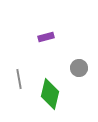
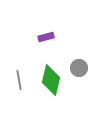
gray line: moved 1 px down
green diamond: moved 1 px right, 14 px up
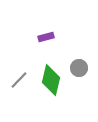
gray line: rotated 54 degrees clockwise
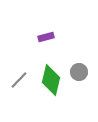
gray circle: moved 4 px down
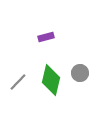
gray circle: moved 1 px right, 1 px down
gray line: moved 1 px left, 2 px down
